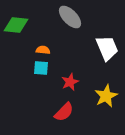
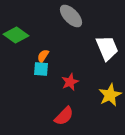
gray ellipse: moved 1 px right, 1 px up
green diamond: moved 10 px down; rotated 30 degrees clockwise
orange semicircle: moved 6 px down; rotated 64 degrees counterclockwise
cyan square: moved 1 px down
yellow star: moved 4 px right, 1 px up
red semicircle: moved 4 px down
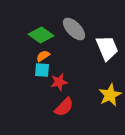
gray ellipse: moved 3 px right, 13 px down
green diamond: moved 25 px right
orange semicircle: rotated 24 degrees clockwise
cyan square: moved 1 px right, 1 px down
red star: moved 11 px left; rotated 12 degrees clockwise
red semicircle: moved 9 px up
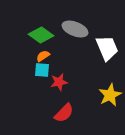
gray ellipse: moved 1 px right; rotated 25 degrees counterclockwise
red semicircle: moved 6 px down
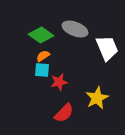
yellow star: moved 13 px left, 3 px down
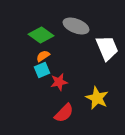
gray ellipse: moved 1 px right, 3 px up
cyan square: rotated 28 degrees counterclockwise
yellow star: rotated 20 degrees counterclockwise
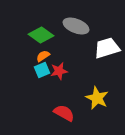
white trapezoid: rotated 84 degrees counterclockwise
red star: moved 11 px up
red semicircle: rotated 105 degrees counterclockwise
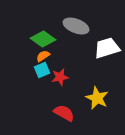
green diamond: moved 2 px right, 4 px down
red star: moved 1 px right, 6 px down
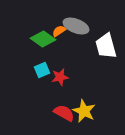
white trapezoid: moved 1 px left, 2 px up; rotated 88 degrees counterclockwise
orange semicircle: moved 16 px right, 25 px up
yellow star: moved 13 px left, 13 px down
